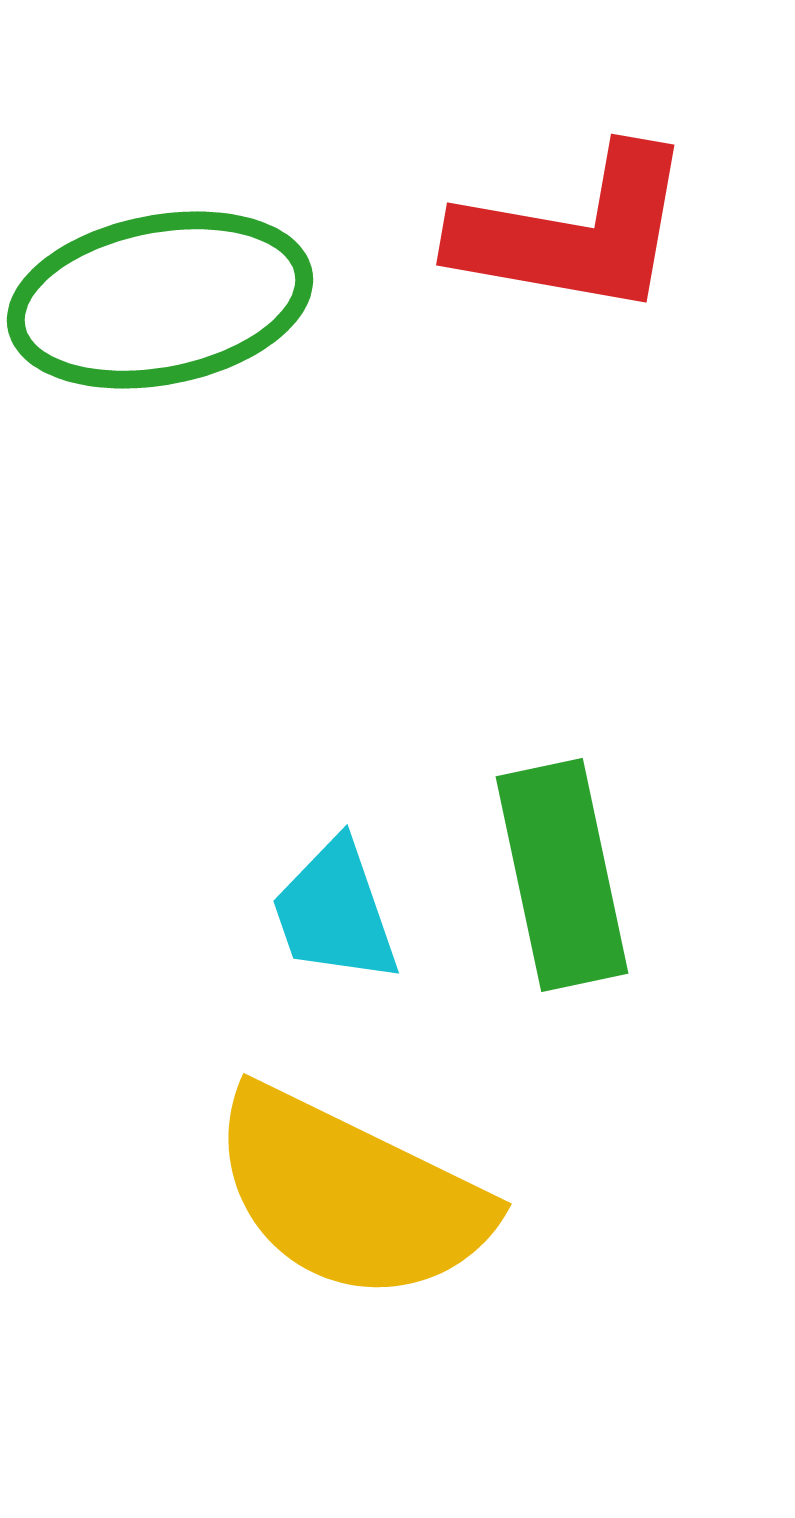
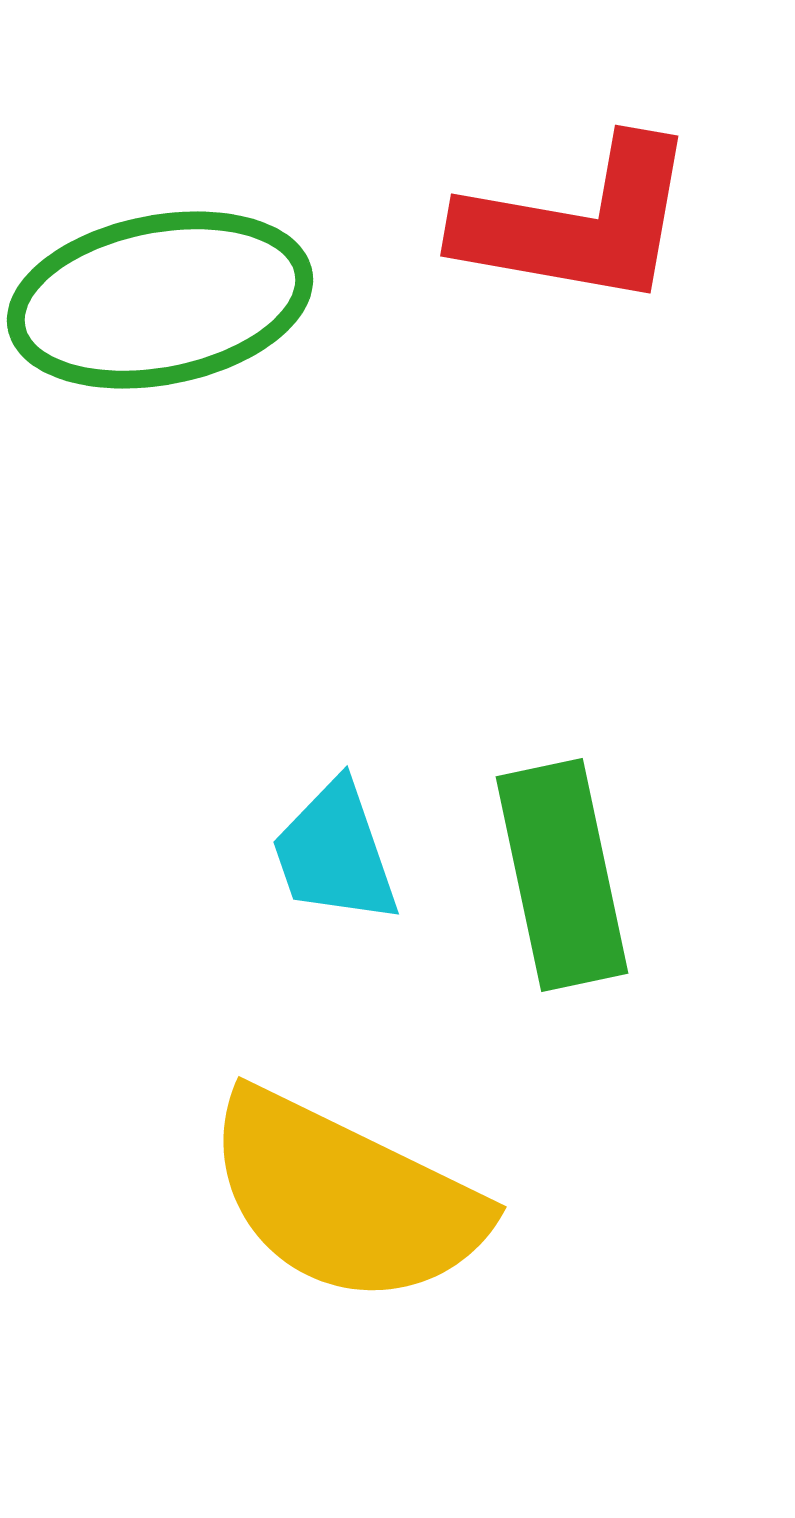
red L-shape: moved 4 px right, 9 px up
cyan trapezoid: moved 59 px up
yellow semicircle: moved 5 px left, 3 px down
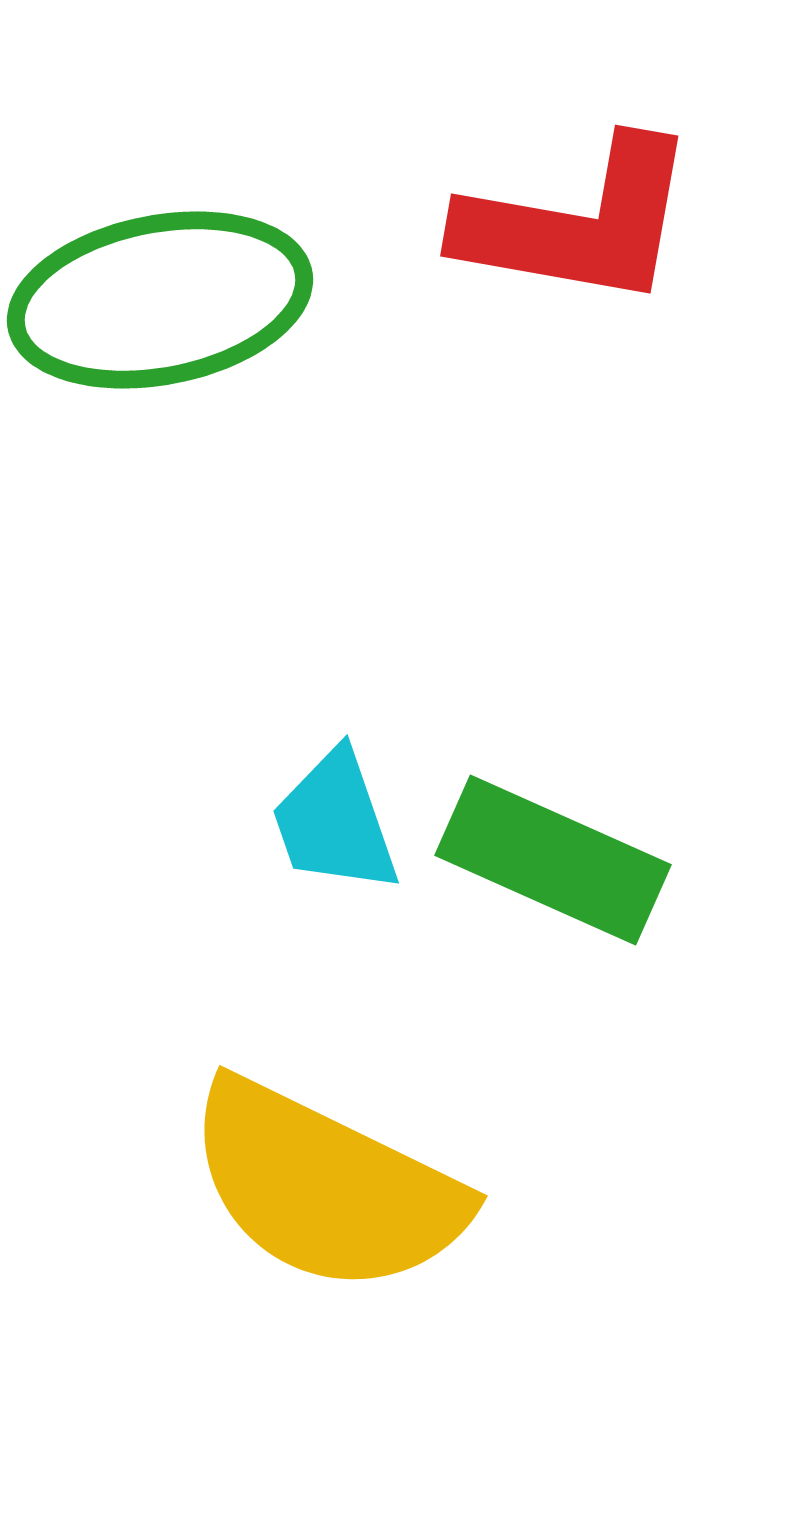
cyan trapezoid: moved 31 px up
green rectangle: moved 9 px left, 15 px up; rotated 54 degrees counterclockwise
yellow semicircle: moved 19 px left, 11 px up
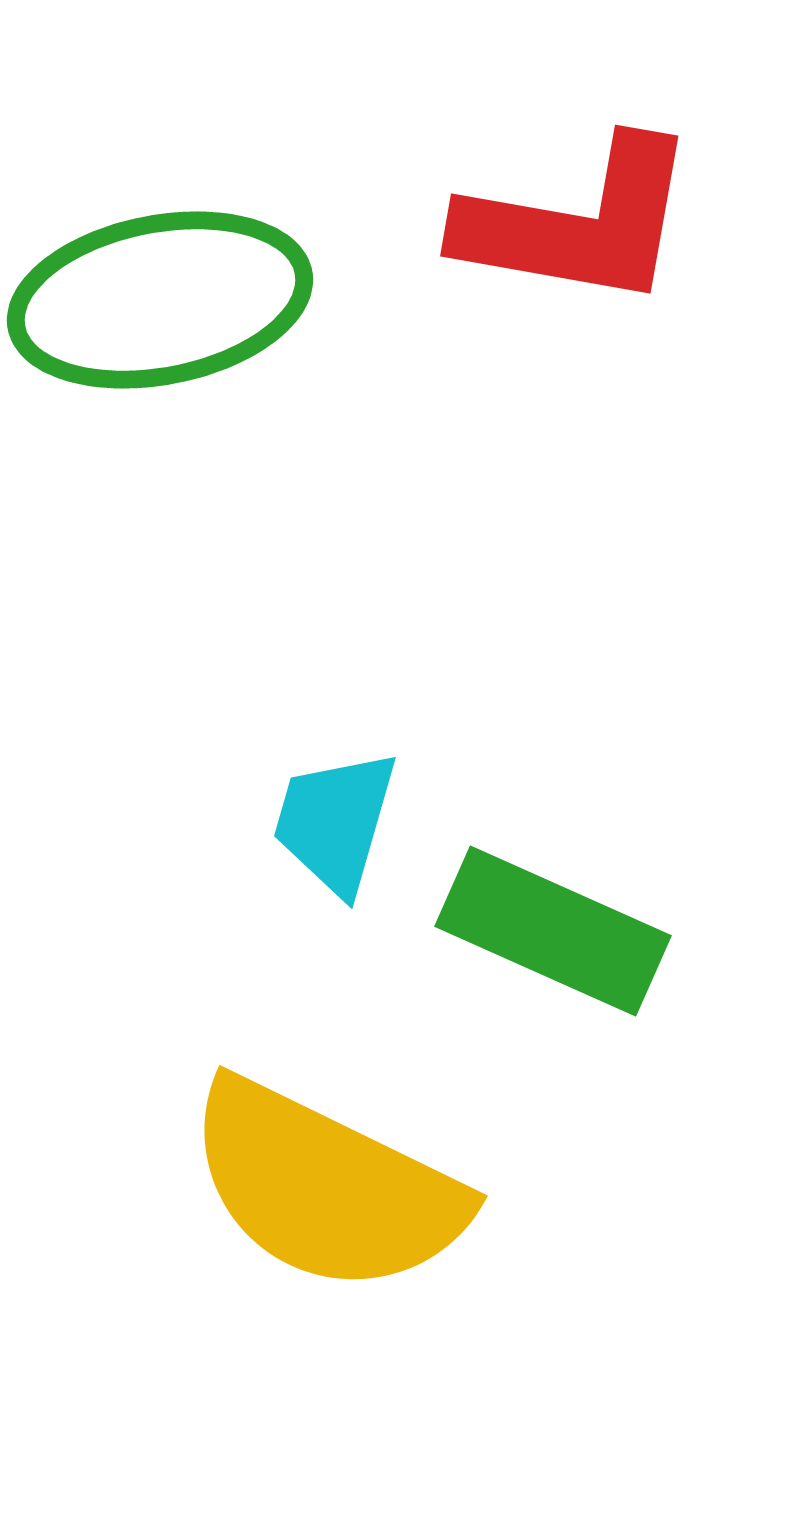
cyan trapezoid: rotated 35 degrees clockwise
green rectangle: moved 71 px down
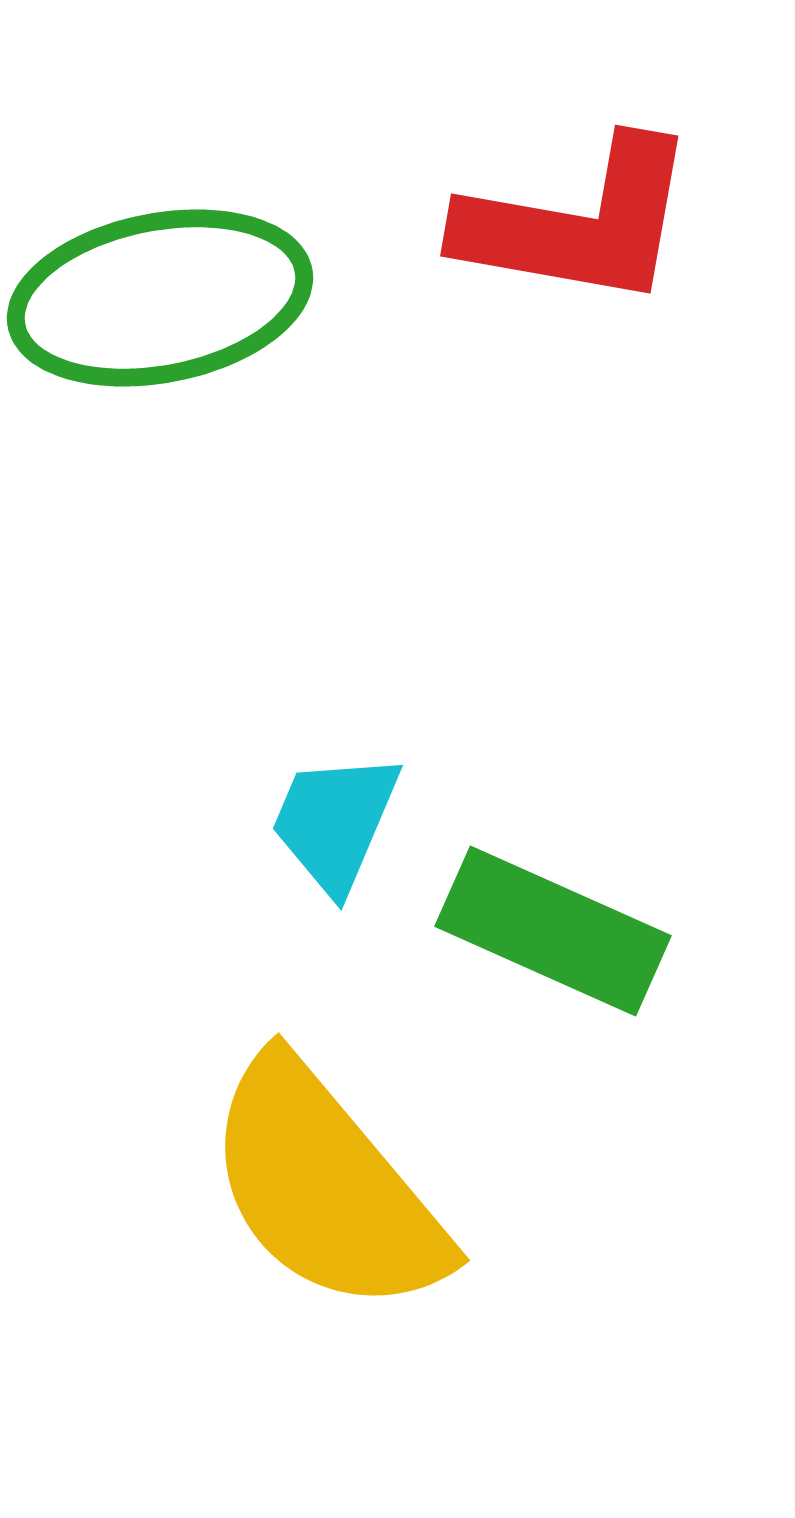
green ellipse: moved 2 px up
cyan trapezoid: rotated 7 degrees clockwise
yellow semicircle: rotated 24 degrees clockwise
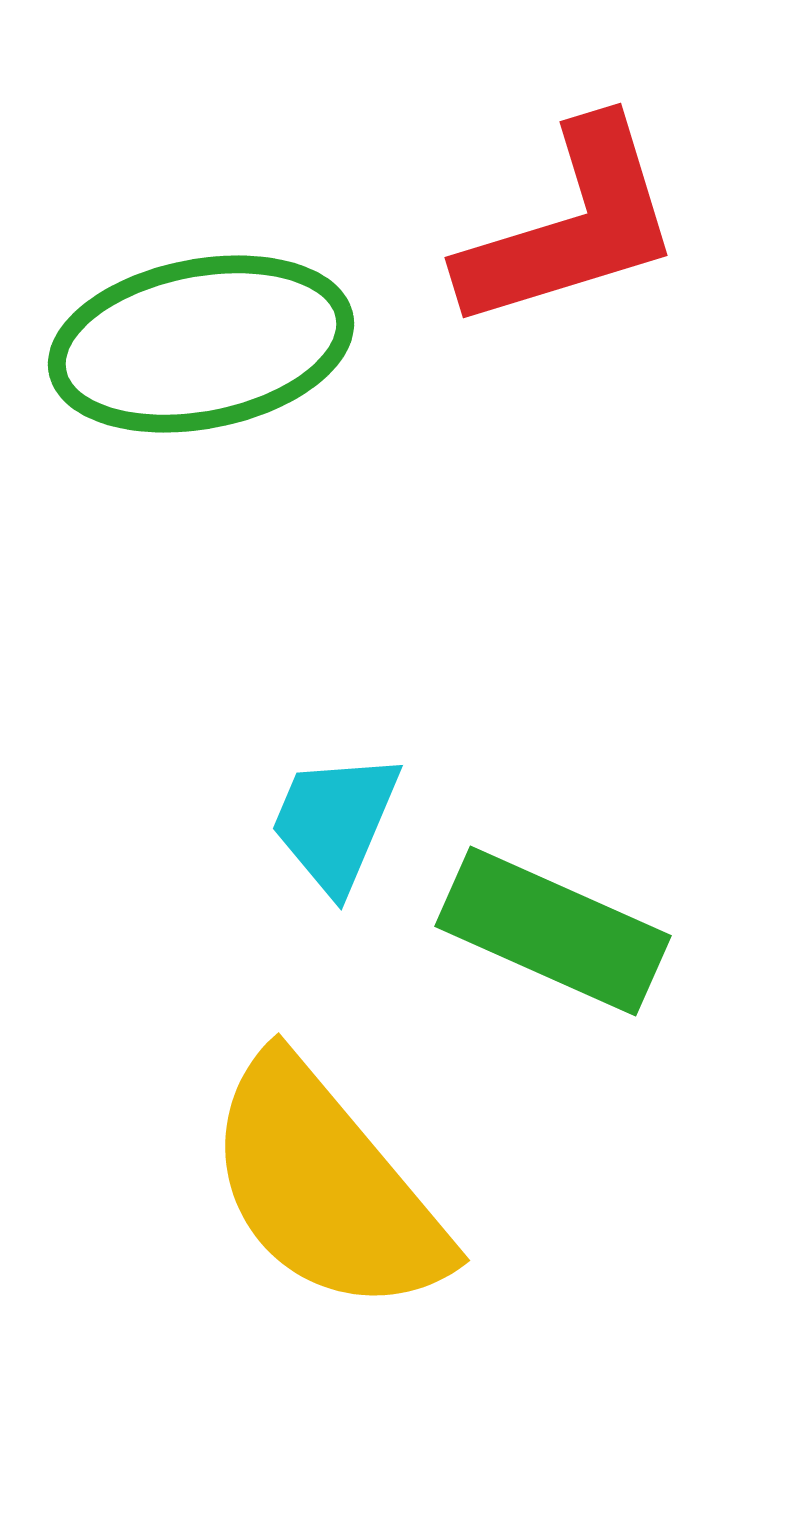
red L-shape: moved 7 px left, 3 px down; rotated 27 degrees counterclockwise
green ellipse: moved 41 px right, 46 px down
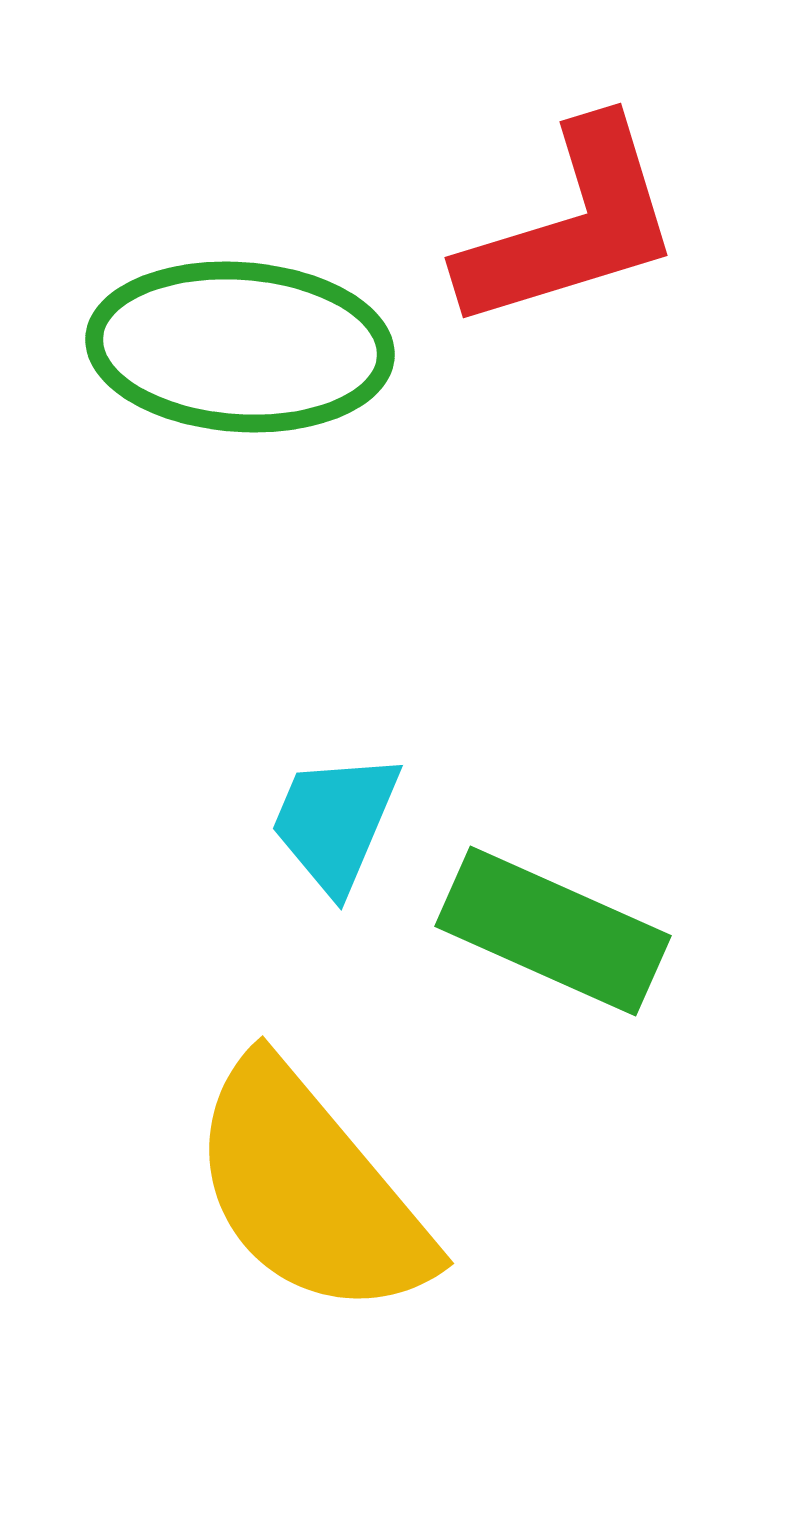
green ellipse: moved 39 px right, 3 px down; rotated 15 degrees clockwise
yellow semicircle: moved 16 px left, 3 px down
